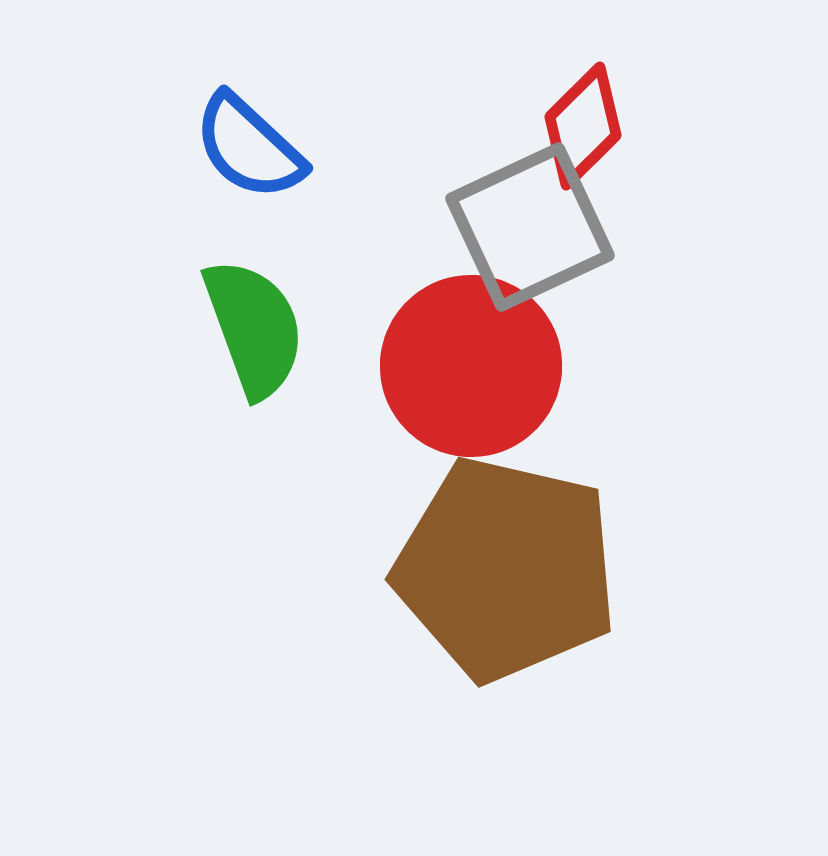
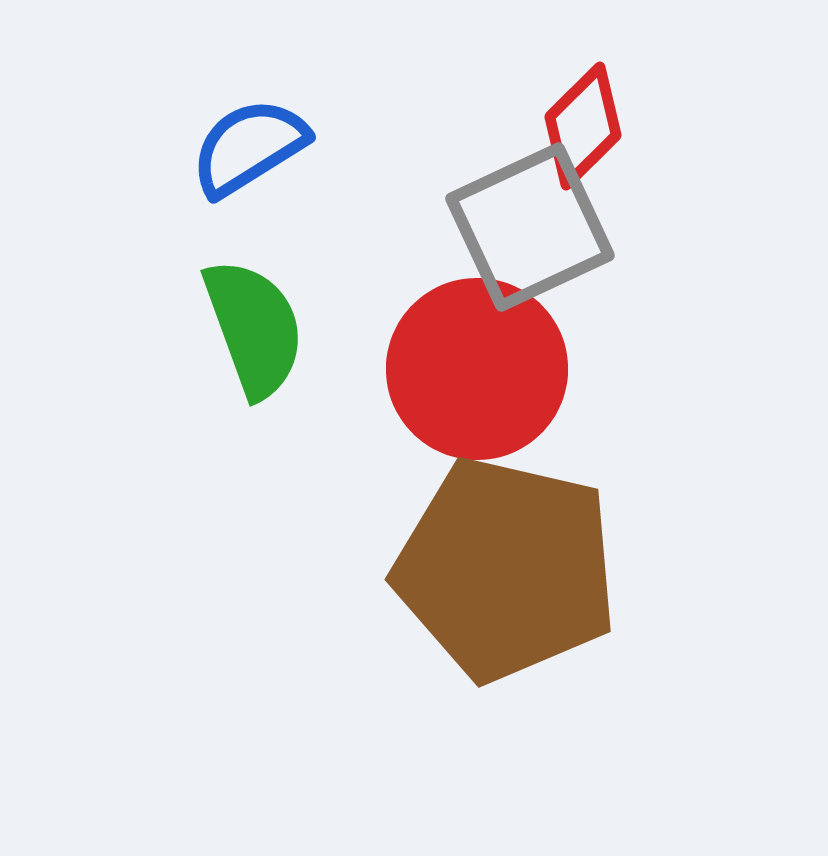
blue semicircle: rotated 105 degrees clockwise
red circle: moved 6 px right, 3 px down
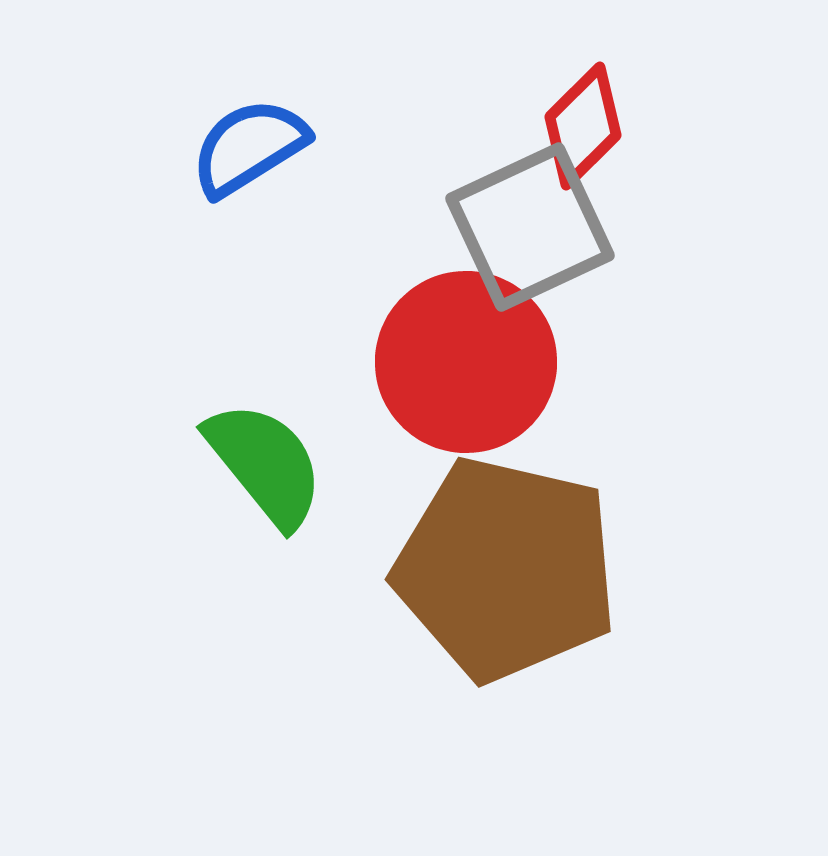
green semicircle: moved 11 px right, 136 px down; rotated 19 degrees counterclockwise
red circle: moved 11 px left, 7 px up
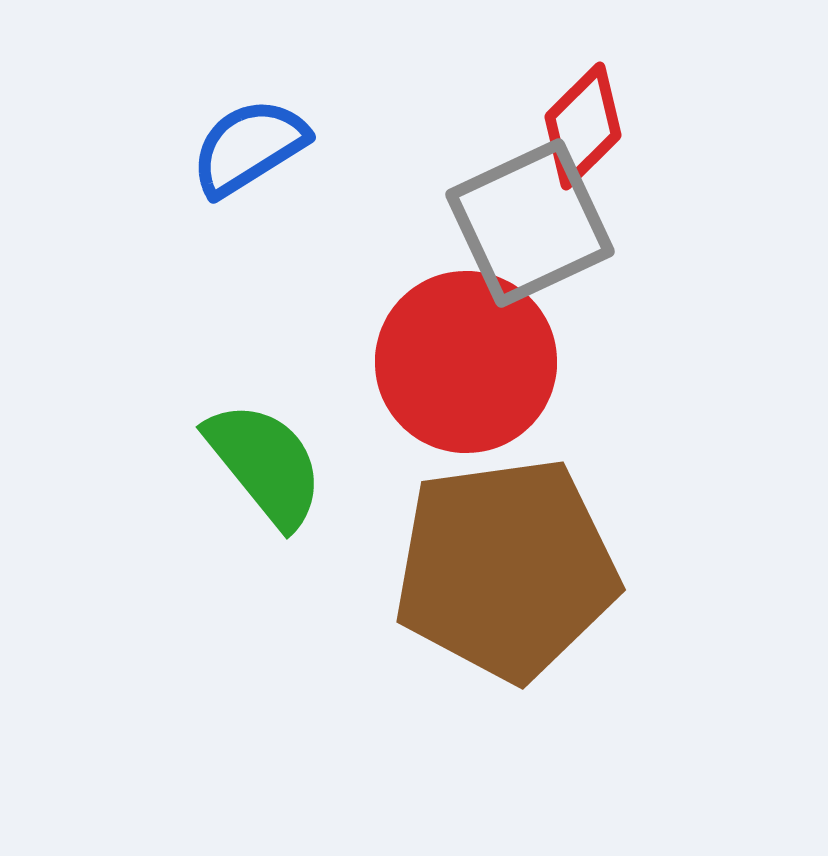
gray square: moved 4 px up
brown pentagon: rotated 21 degrees counterclockwise
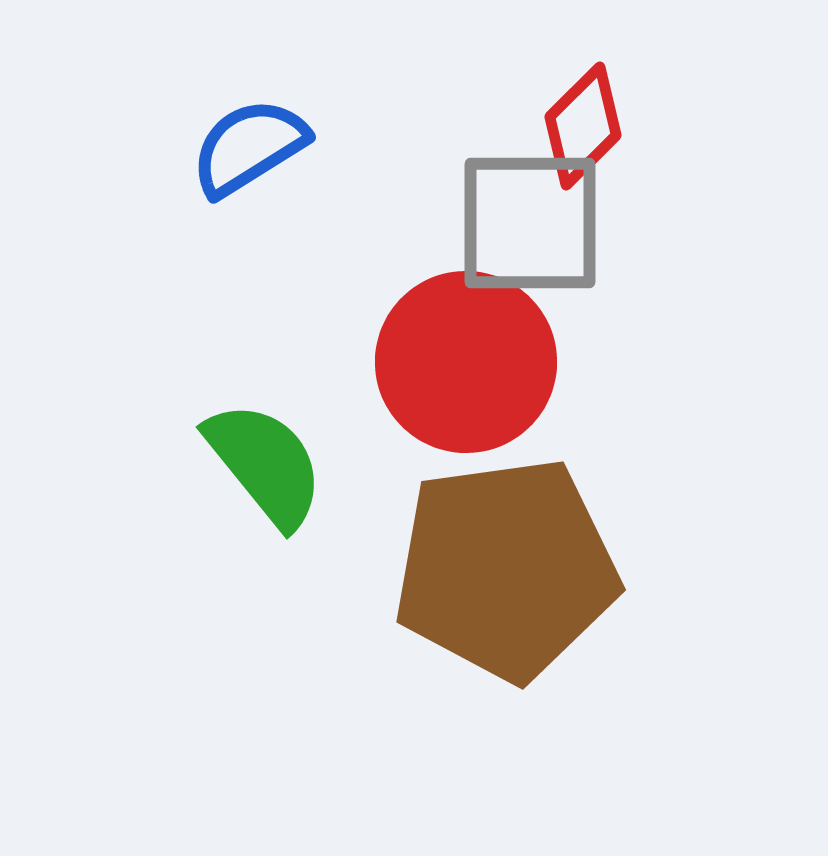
gray square: rotated 25 degrees clockwise
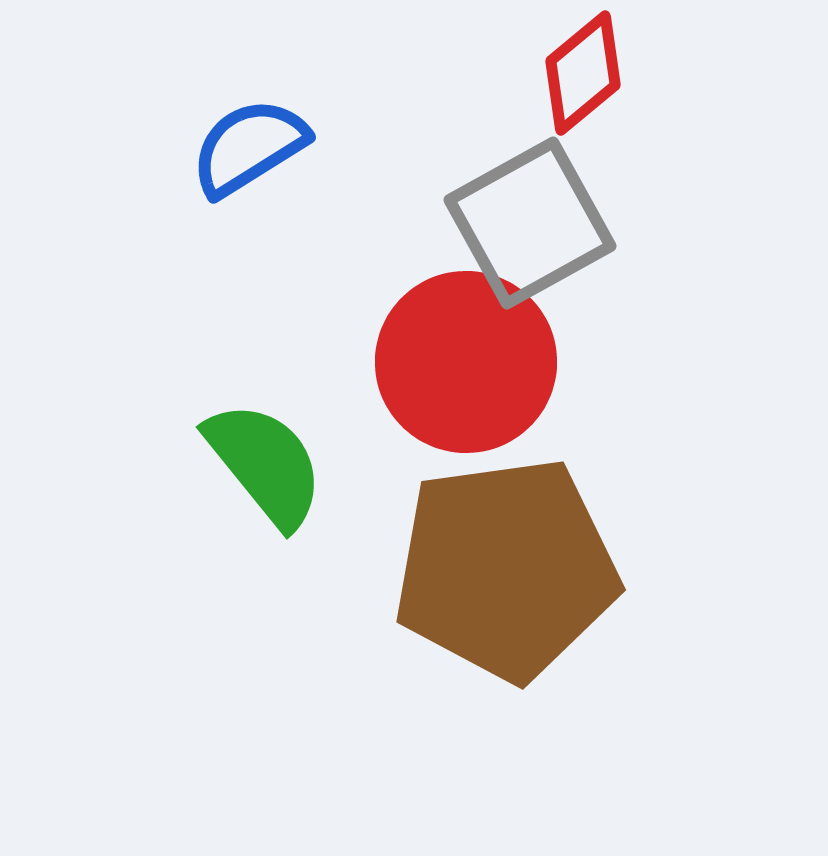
red diamond: moved 53 px up; rotated 5 degrees clockwise
gray square: rotated 29 degrees counterclockwise
